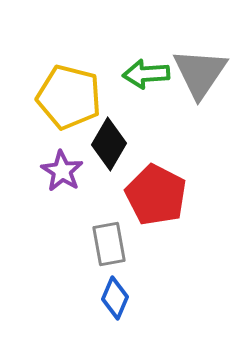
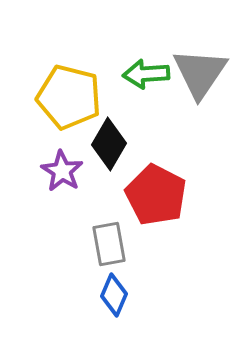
blue diamond: moved 1 px left, 3 px up
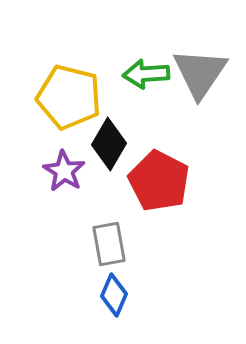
purple star: moved 2 px right
red pentagon: moved 3 px right, 14 px up
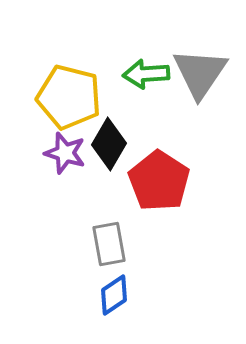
purple star: moved 1 px right, 18 px up; rotated 15 degrees counterclockwise
red pentagon: rotated 6 degrees clockwise
blue diamond: rotated 33 degrees clockwise
